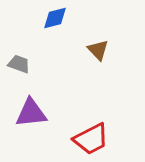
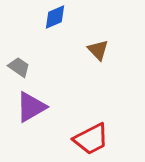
blue diamond: moved 1 px up; rotated 8 degrees counterclockwise
gray trapezoid: moved 3 px down; rotated 15 degrees clockwise
purple triangle: moved 6 px up; rotated 24 degrees counterclockwise
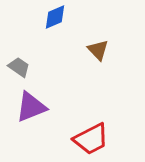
purple triangle: rotated 8 degrees clockwise
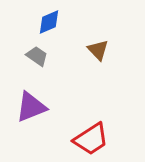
blue diamond: moved 6 px left, 5 px down
gray trapezoid: moved 18 px right, 11 px up
red trapezoid: rotated 6 degrees counterclockwise
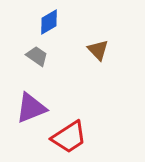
blue diamond: rotated 8 degrees counterclockwise
purple triangle: moved 1 px down
red trapezoid: moved 22 px left, 2 px up
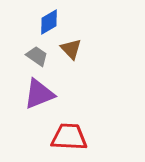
brown triangle: moved 27 px left, 1 px up
purple triangle: moved 8 px right, 14 px up
red trapezoid: rotated 144 degrees counterclockwise
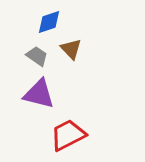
blue diamond: rotated 12 degrees clockwise
purple triangle: rotated 36 degrees clockwise
red trapezoid: moved 1 px left, 2 px up; rotated 30 degrees counterclockwise
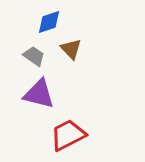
gray trapezoid: moved 3 px left
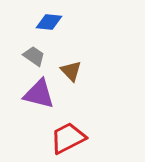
blue diamond: rotated 24 degrees clockwise
brown triangle: moved 22 px down
red trapezoid: moved 3 px down
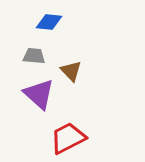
gray trapezoid: rotated 30 degrees counterclockwise
purple triangle: rotated 28 degrees clockwise
